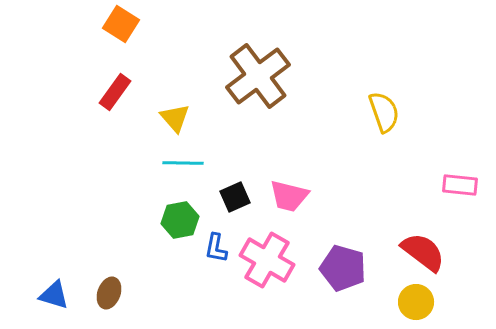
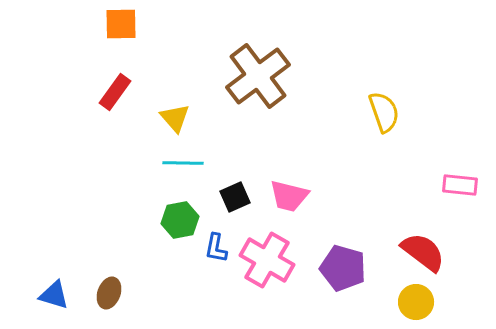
orange square: rotated 33 degrees counterclockwise
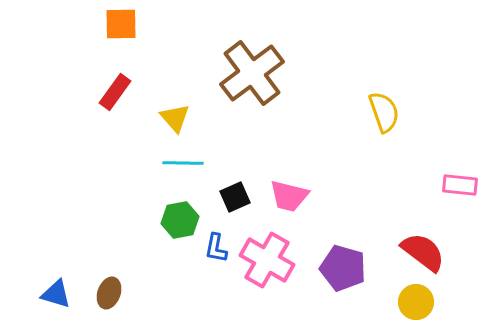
brown cross: moved 6 px left, 3 px up
blue triangle: moved 2 px right, 1 px up
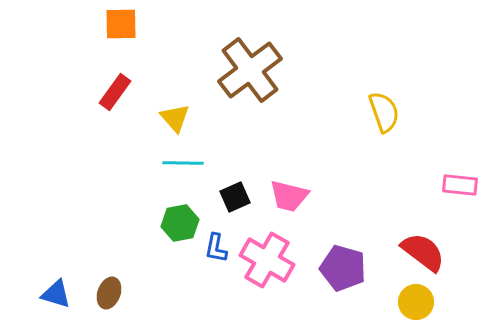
brown cross: moved 2 px left, 3 px up
green hexagon: moved 3 px down
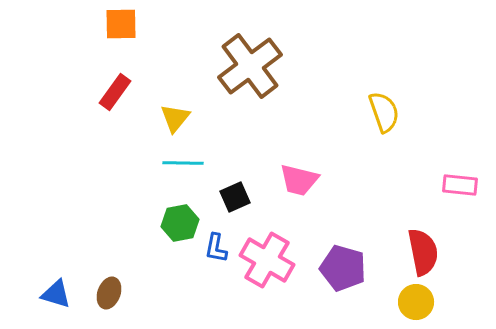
brown cross: moved 4 px up
yellow triangle: rotated 20 degrees clockwise
pink trapezoid: moved 10 px right, 16 px up
red semicircle: rotated 42 degrees clockwise
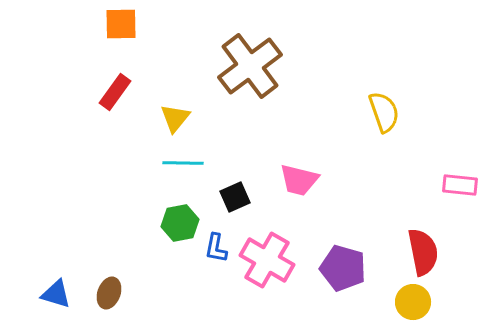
yellow circle: moved 3 px left
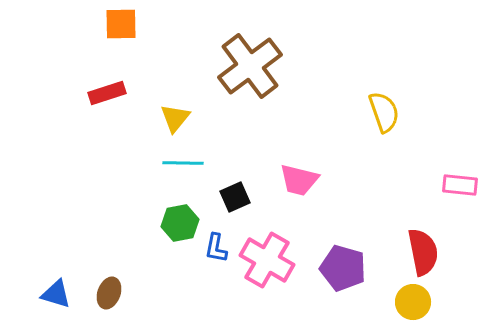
red rectangle: moved 8 px left, 1 px down; rotated 36 degrees clockwise
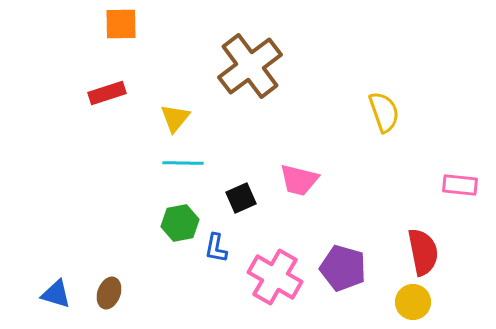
black square: moved 6 px right, 1 px down
pink cross: moved 8 px right, 17 px down
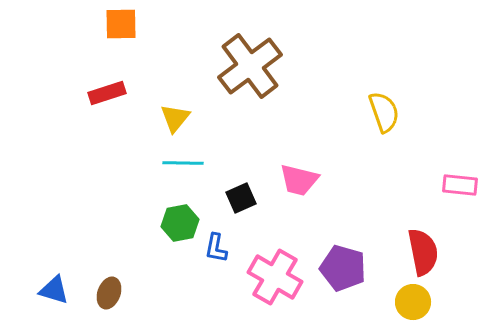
blue triangle: moved 2 px left, 4 px up
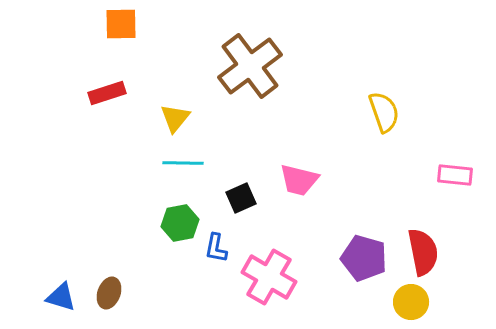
pink rectangle: moved 5 px left, 10 px up
purple pentagon: moved 21 px right, 10 px up
pink cross: moved 6 px left
blue triangle: moved 7 px right, 7 px down
yellow circle: moved 2 px left
